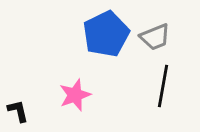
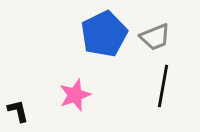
blue pentagon: moved 2 px left
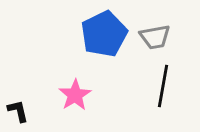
gray trapezoid: rotated 12 degrees clockwise
pink star: rotated 12 degrees counterclockwise
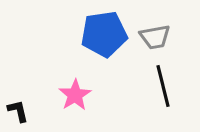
blue pentagon: rotated 18 degrees clockwise
black line: rotated 24 degrees counterclockwise
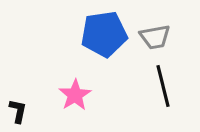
black L-shape: rotated 25 degrees clockwise
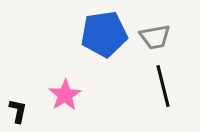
pink star: moved 10 px left
